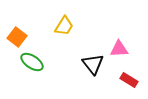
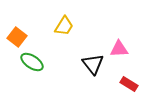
red rectangle: moved 4 px down
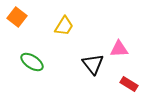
orange square: moved 20 px up
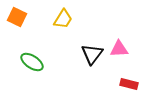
orange square: rotated 12 degrees counterclockwise
yellow trapezoid: moved 1 px left, 7 px up
black triangle: moved 1 px left, 10 px up; rotated 15 degrees clockwise
red rectangle: rotated 18 degrees counterclockwise
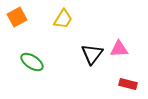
orange square: rotated 36 degrees clockwise
red rectangle: moved 1 px left
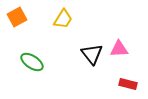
black triangle: rotated 15 degrees counterclockwise
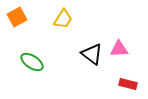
black triangle: rotated 15 degrees counterclockwise
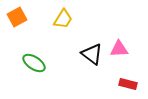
green ellipse: moved 2 px right, 1 px down
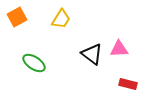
yellow trapezoid: moved 2 px left
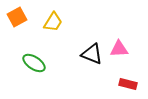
yellow trapezoid: moved 8 px left, 3 px down
black triangle: rotated 15 degrees counterclockwise
